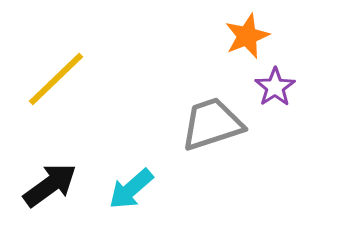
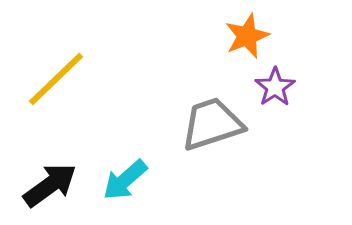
cyan arrow: moved 6 px left, 9 px up
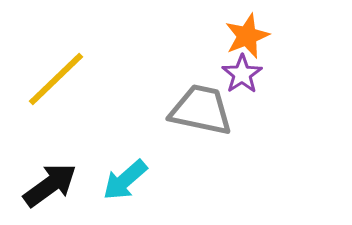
purple star: moved 33 px left, 13 px up
gray trapezoid: moved 11 px left, 14 px up; rotated 30 degrees clockwise
